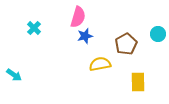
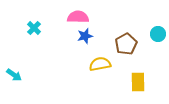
pink semicircle: rotated 105 degrees counterclockwise
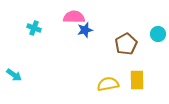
pink semicircle: moved 4 px left
cyan cross: rotated 24 degrees counterclockwise
blue star: moved 6 px up
yellow semicircle: moved 8 px right, 20 px down
yellow rectangle: moved 1 px left, 2 px up
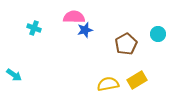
yellow rectangle: rotated 60 degrees clockwise
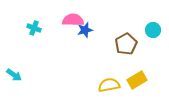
pink semicircle: moved 1 px left, 3 px down
cyan circle: moved 5 px left, 4 px up
yellow semicircle: moved 1 px right, 1 px down
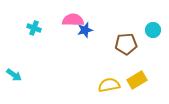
brown pentagon: rotated 25 degrees clockwise
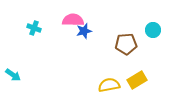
blue star: moved 1 px left, 1 px down
cyan arrow: moved 1 px left
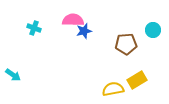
yellow semicircle: moved 4 px right, 4 px down
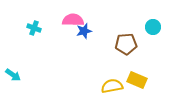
cyan circle: moved 3 px up
yellow rectangle: rotated 54 degrees clockwise
yellow semicircle: moved 1 px left, 3 px up
